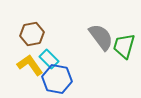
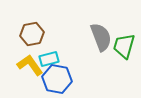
gray semicircle: rotated 16 degrees clockwise
cyan rectangle: rotated 60 degrees counterclockwise
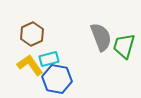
brown hexagon: rotated 15 degrees counterclockwise
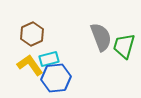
blue hexagon: moved 1 px left, 1 px up; rotated 16 degrees counterclockwise
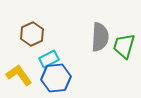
gray semicircle: moved 1 px left; rotated 24 degrees clockwise
cyan rectangle: rotated 12 degrees counterclockwise
yellow L-shape: moved 11 px left, 10 px down
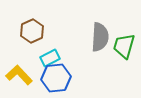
brown hexagon: moved 3 px up
cyan rectangle: moved 1 px right, 1 px up
yellow L-shape: rotated 8 degrees counterclockwise
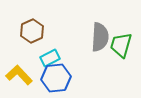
green trapezoid: moved 3 px left, 1 px up
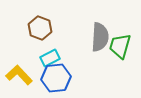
brown hexagon: moved 8 px right, 3 px up; rotated 15 degrees counterclockwise
green trapezoid: moved 1 px left, 1 px down
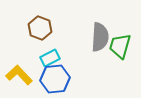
blue hexagon: moved 1 px left, 1 px down
